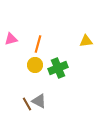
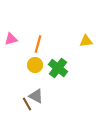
green cross: rotated 30 degrees counterclockwise
gray triangle: moved 3 px left, 5 px up
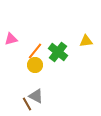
orange line: moved 3 px left, 7 px down; rotated 24 degrees clockwise
green cross: moved 16 px up
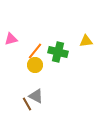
green cross: rotated 24 degrees counterclockwise
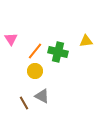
pink triangle: rotated 48 degrees counterclockwise
yellow circle: moved 6 px down
gray triangle: moved 6 px right
brown line: moved 3 px left, 1 px up
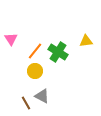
green cross: rotated 18 degrees clockwise
brown line: moved 2 px right
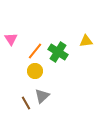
gray triangle: rotated 49 degrees clockwise
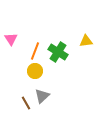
orange line: rotated 18 degrees counterclockwise
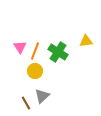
pink triangle: moved 9 px right, 8 px down
